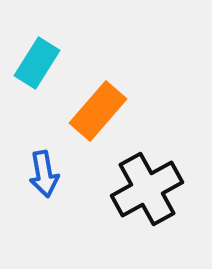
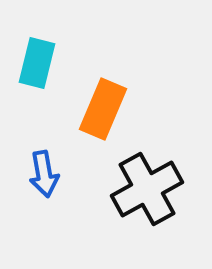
cyan rectangle: rotated 18 degrees counterclockwise
orange rectangle: moved 5 px right, 2 px up; rotated 18 degrees counterclockwise
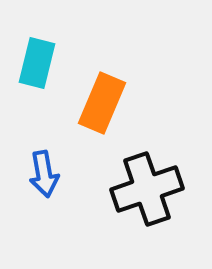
orange rectangle: moved 1 px left, 6 px up
black cross: rotated 10 degrees clockwise
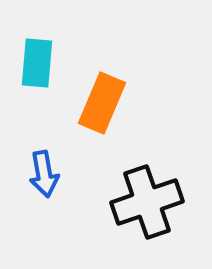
cyan rectangle: rotated 9 degrees counterclockwise
black cross: moved 13 px down
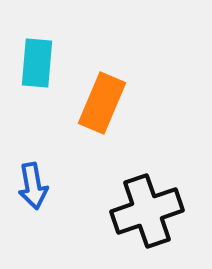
blue arrow: moved 11 px left, 12 px down
black cross: moved 9 px down
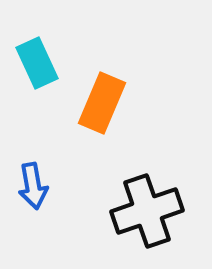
cyan rectangle: rotated 30 degrees counterclockwise
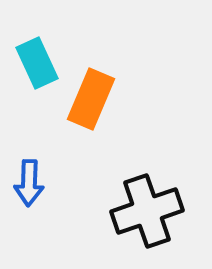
orange rectangle: moved 11 px left, 4 px up
blue arrow: moved 4 px left, 3 px up; rotated 12 degrees clockwise
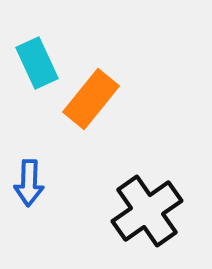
orange rectangle: rotated 16 degrees clockwise
black cross: rotated 16 degrees counterclockwise
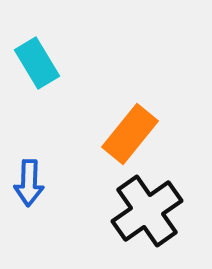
cyan rectangle: rotated 6 degrees counterclockwise
orange rectangle: moved 39 px right, 35 px down
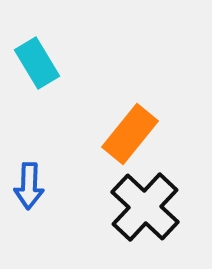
blue arrow: moved 3 px down
black cross: moved 2 px left, 4 px up; rotated 12 degrees counterclockwise
